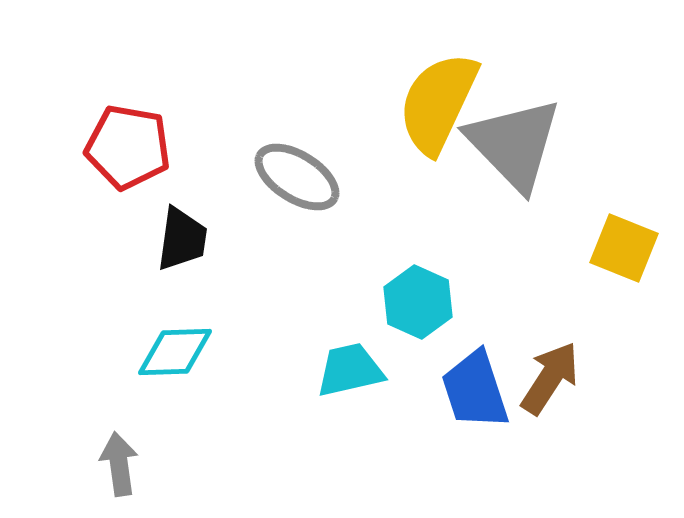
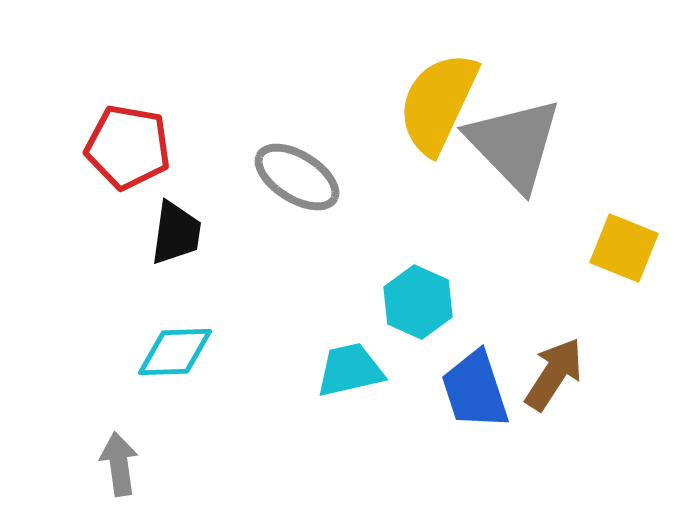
black trapezoid: moved 6 px left, 6 px up
brown arrow: moved 4 px right, 4 px up
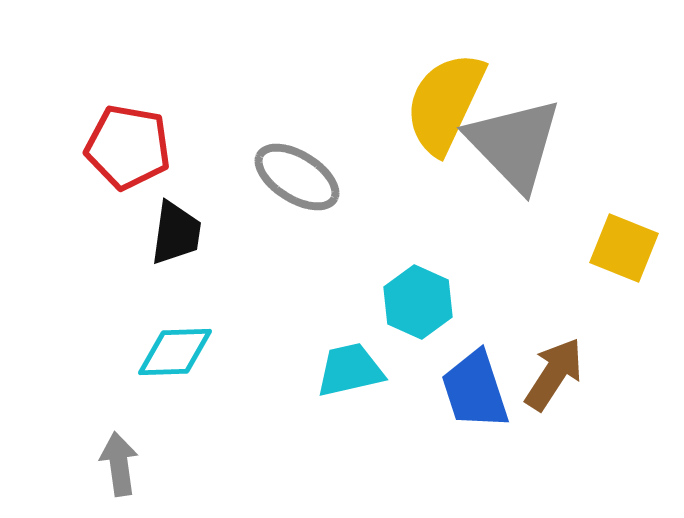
yellow semicircle: moved 7 px right
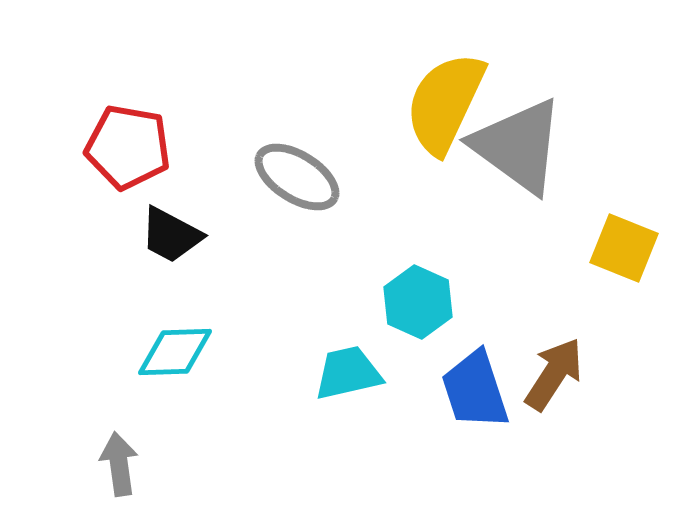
gray triangle: moved 4 px right, 2 px down; rotated 10 degrees counterclockwise
black trapezoid: moved 5 px left, 2 px down; rotated 110 degrees clockwise
cyan trapezoid: moved 2 px left, 3 px down
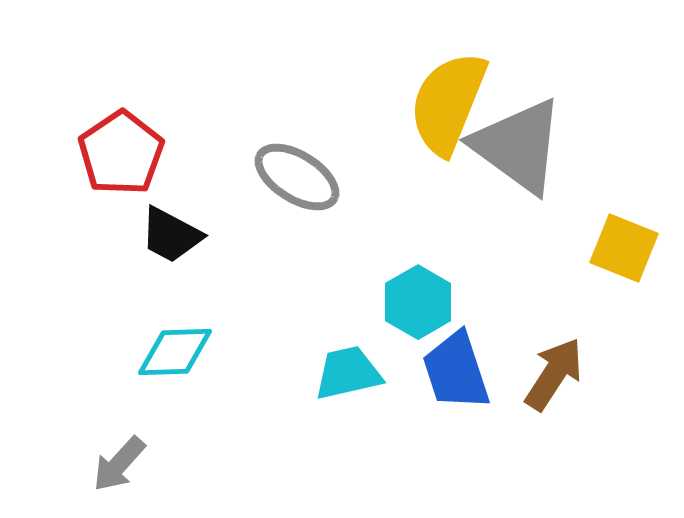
yellow semicircle: moved 3 px right; rotated 3 degrees counterclockwise
red pentagon: moved 7 px left, 6 px down; rotated 28 degrees clockwise
cyan hexagon: rotated 6 degrees clockwise
blue trapezoid: moved 19 px left, 19 px up
gray arrow: rotated 130 degrees counterclockwise
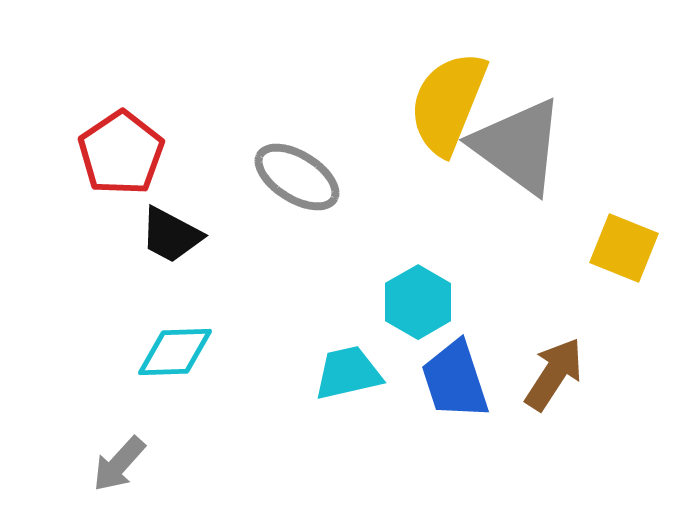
blue trapezoid: moved 1 px left, 9 px down
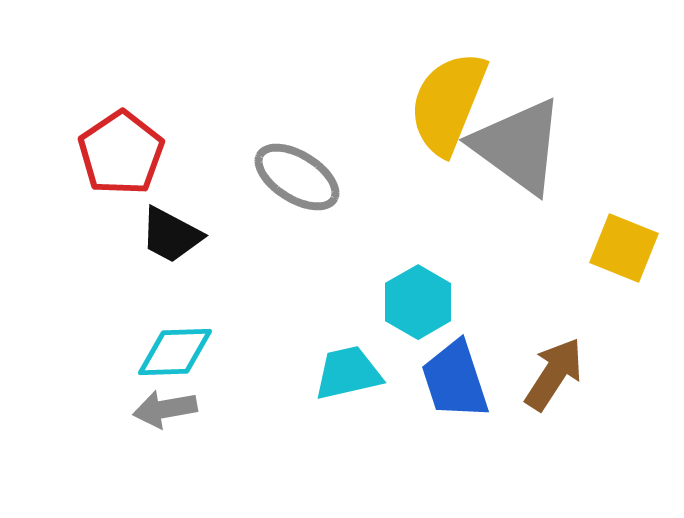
gray arrow: moved 46 px right, 55 px up; rotated 38 degrees clockwise
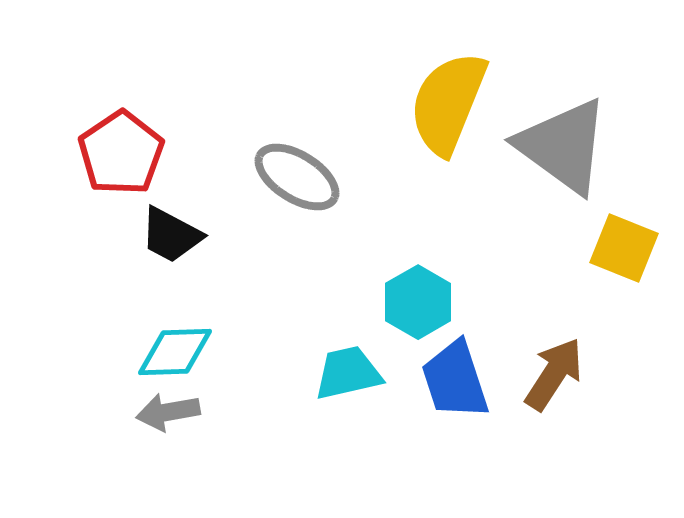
gray triangle: moved 45 px right
gray arrow: moved 3 px right, 3 px down
